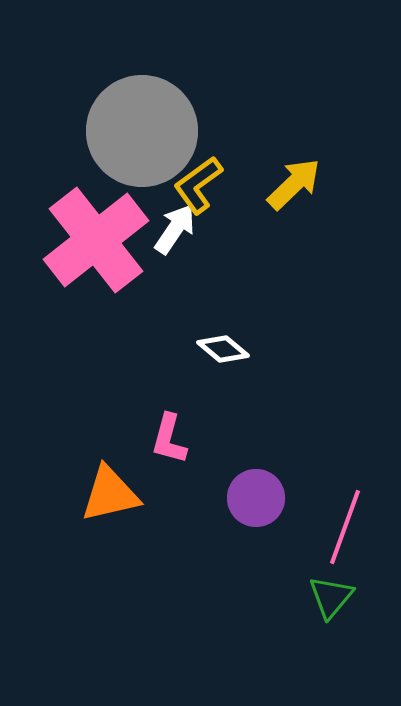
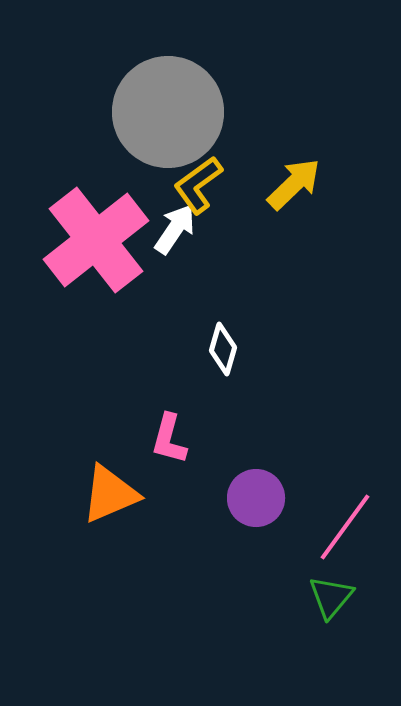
gray circle: moved 26 px right, 19 px up
white diamond: rotated 66 degrees clockwise
orange triangle: rotated 10 degrees counterclockwise
pink line: rotated 16 degrees clockwise
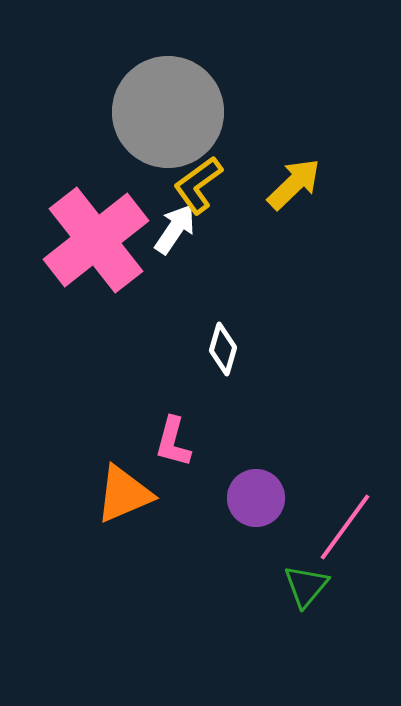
pink L-shape: moved 4 px right, 3 px down
orange triangle: moved 14 px right
green triangle: moved 25 px left, 11 px up
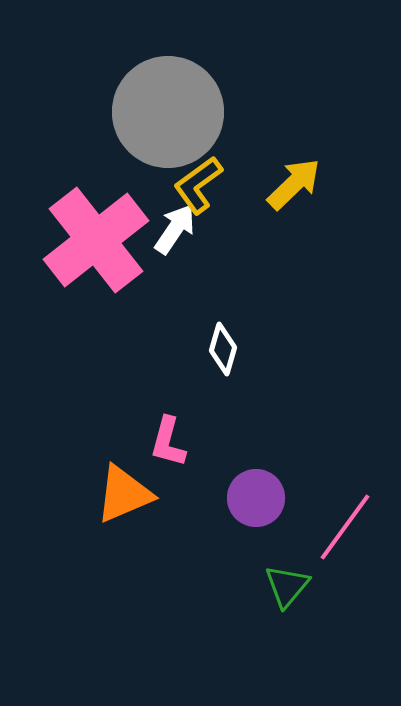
pink L-shape: moved 5 px left
green triangle: moved 19 px left
